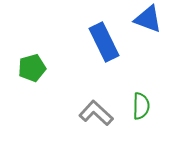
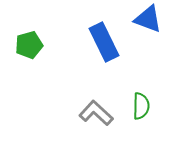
green pentagon: moved 3 px left, 23 px up
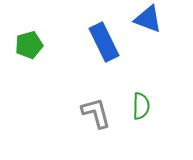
gray L-shape: rotated 32 degrees clockwise
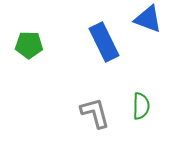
green pentagon: rotated 16 degrees clockwise
gray L-shape: moved 1 px left
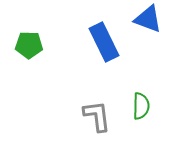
gray L-shape: moved 2 px right, 3 px down; rotated 8 degrees clockwise
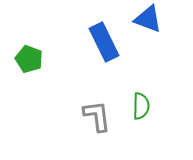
green pentagon: moved 14 px down; rotated 20 degrees clockwise
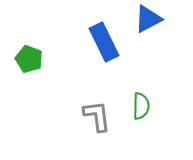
blue triangle: rotated 48 degrees counterclockwise
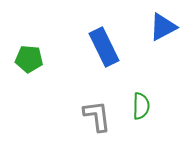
blue triangle: moved 15 px right, 8 px down
blue rectangle: moved 5 px down
green pentagon: rotated 16 degrees counterclockwise
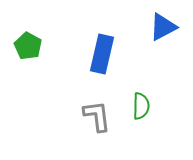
blue rectangle: moved 2 px left, 7 px down; rotated 39 degrees clockwise
green pentagon: moved 1 px left, 13 px up; rotated 24 degrees clockwise
